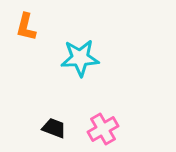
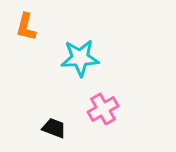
pink cross: moved 20 px up
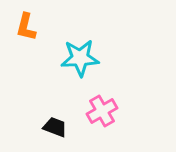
pink cross: moved 1 px left, 2 px down
black trapezoid: moved 1 px right, 1 px up
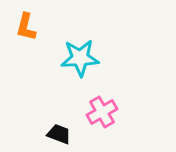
pink cross: moved 1 px down
black trapezoid: moved 4 px right, 7 px down
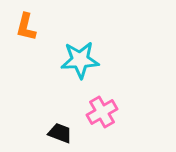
cyan star: moved 2 px down
black trapezoid: moved 1 px right, 1 px up
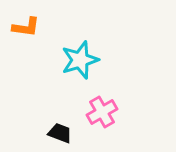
orange L-shape: rotated 96 degrees counterclockwise
cyan star: rotated 15 degrees counterclockwise
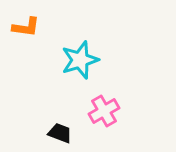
pink cross: moved 2 px right, 1 px up
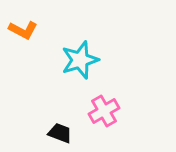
orange L-shape: moved 3 px left, 3 px down; rotated 20 degrees clockwise
